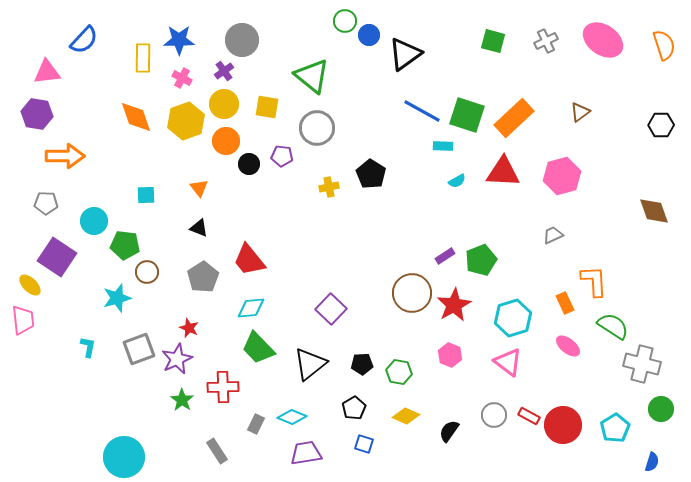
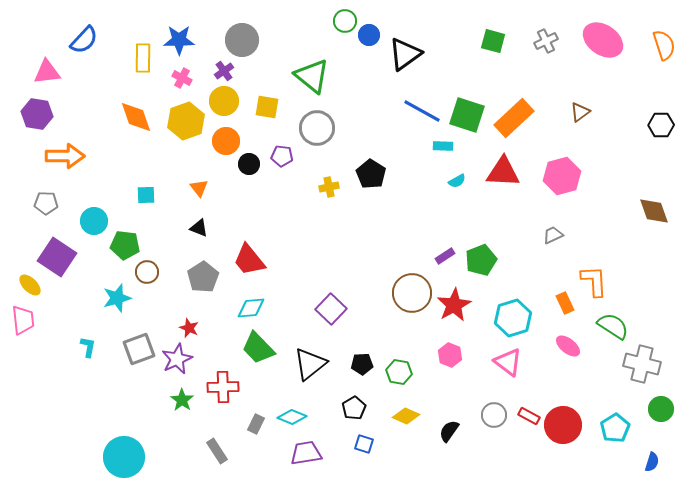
yellow circle at (224, 104): moved 3 px up
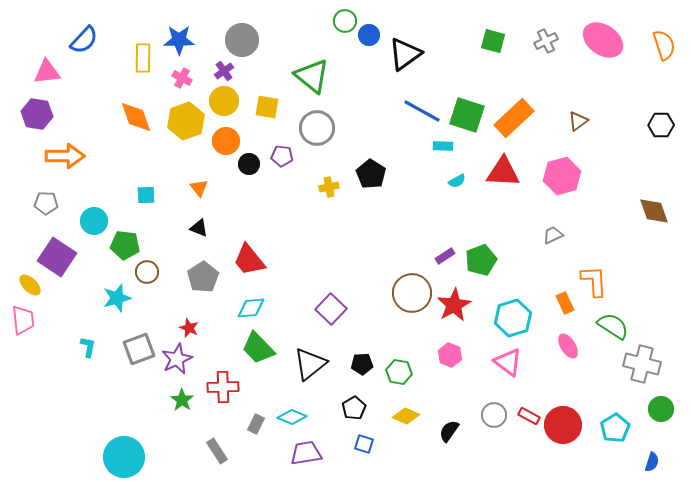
brown triangle at (580, 112): moved 2 px left, 9 px down
pink ellipse at (568, 346): rotated 20 degrees clockwise
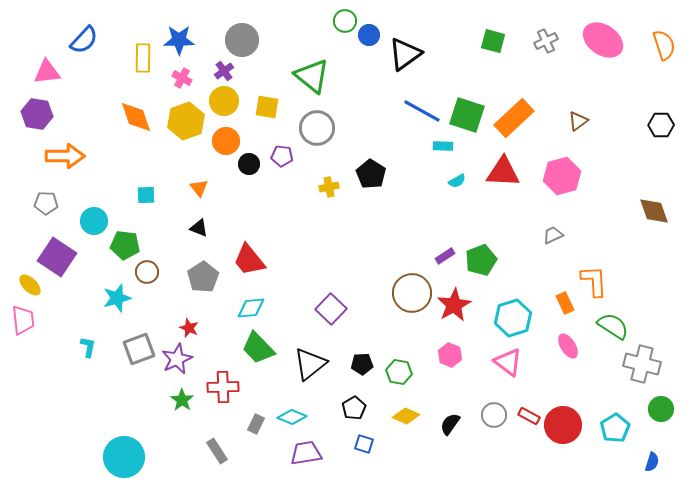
black semicircle at (449, 431): moved 1 px right, 7 px up
